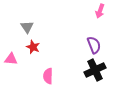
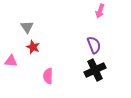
pink triangle: moved 2 px down
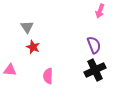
pink triangle: moved 1 px left, 9 px down
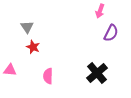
purple semicircle: moved 17 px right, 12 px up; rotated 48 degrees clockwise
black cross: moved 2 px right, 3 px down; rotated 15 degrees counterclockwise
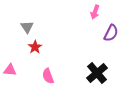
pink arrow: moved 5 px left, 1 px down
red star: moved 2 px right; rotated 16 degrees clockwise
pink semicircle: rotated 21 degrees counterclockwise
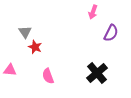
pink arrow: moved 2 px left
gray triangle: moved 2 px left, 5 px down
red star: rotated 16 degrees counterclockwise
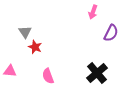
pink triangle: moved 1 px down
